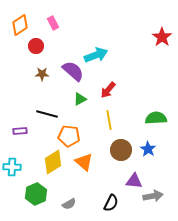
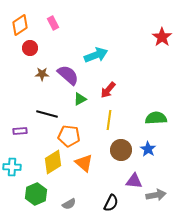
red circle: moved 6 px left, 2 px down
purple semicircle: moved 5 px left, 4 px down
yellow line: rotated 18 degrees clockwise
orange triangle: moved 1 px down
gray arrow: moved 3 px right, 1 px up
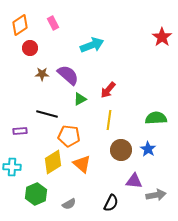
cyan arrow: moved 4 px left, 10 px up
orange triangle: moved 2 px left, 1 px down
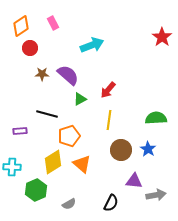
orange diamond: moved 1 px right, 1 px down
orange pentagon: rotated 25 degrees counterclockwise
green hexagon: moved 4 px up
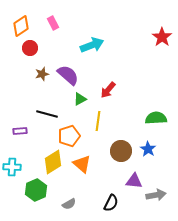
brown star: rotated 16 degrees counterclockwise
yellow line: moved 11 px left, 1 px down
brown circle: moved 1 px down
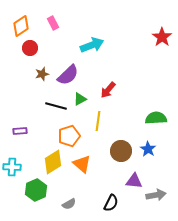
purple semicircle: rotated 95 degrees clockwise
black line: moved 9 px right, 8 px up
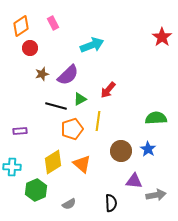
orange pentagon: moved 3 px right, 7 px up
black semicircle: rotated 30 degrees counterclockwise
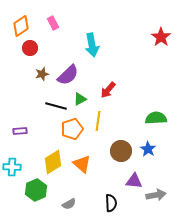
red star: moved 1 px left
cyan arrow: rotated 100 degrees clockwise
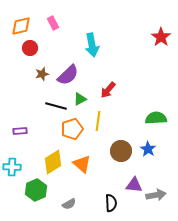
orange diamond: rotated 20 degrees clockwise
purple triangle: moved 4 px down
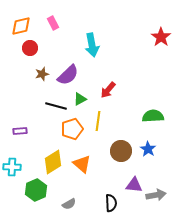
green semicircle: moved 3 px left, 2 px up
